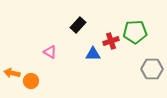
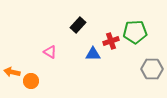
orange arrow: moved 1 px up
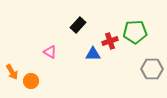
red cross: moved 1 px left
orange arrow: rotated 133 degrees counterclockwise
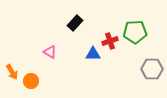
black rectangle: moved 3 px left, 2 px up
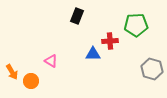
black rectangle: moved 2 px right, 7 px up; rotated 21 degrees counterclockwise
green pentagon: moved 1 px right, 7 px up
red cross: rotated 14 degrees clockwise
pink triangle: moved 1 px right, 9 px down
gray hexagon: rotated 15 degrees clockwise
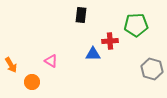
black rectangle: moved 4 px right, 1 px up; rotated 14 degrees counterclockwise
orange arrow: moved 1 px left, 7 px up
orange circle: moved 1 px right, 1 px down
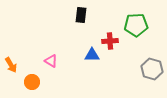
blue triangle: moved 1 px left, 1 px down
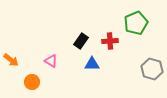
black rectangle: moved 26 px down; rotated 28 degrees clockwise
green pentagon: moved 2 px up; rotated 20 degrees counterclockwise
blue triangle: moved 9 px down
orange arrow: moved 5 px up; rotated 21 degrees counterclockwise
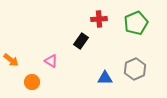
red cross: moved 11 px left, 22 px up
blue triangle: moved 13 px right, 14 px down
gray hexagon: moved 17 px left; rotated 20 degrees clockwise
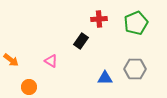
gray hexagon: rotated 25 degrees clockwise
orange circle: moved 3 px left, 5 px down
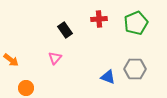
black rectangle: moved 16 px left, 11 px up; rotated 70 degrees counterclockwise
pink triangle: moved 4 px right, 3 px up; rotated 40 degrees clockwise
blue triangle: moved 3 px right, 1 px up; rotated 21 degrees clockwise
orange circle: moved 3 px left, 1 px down
